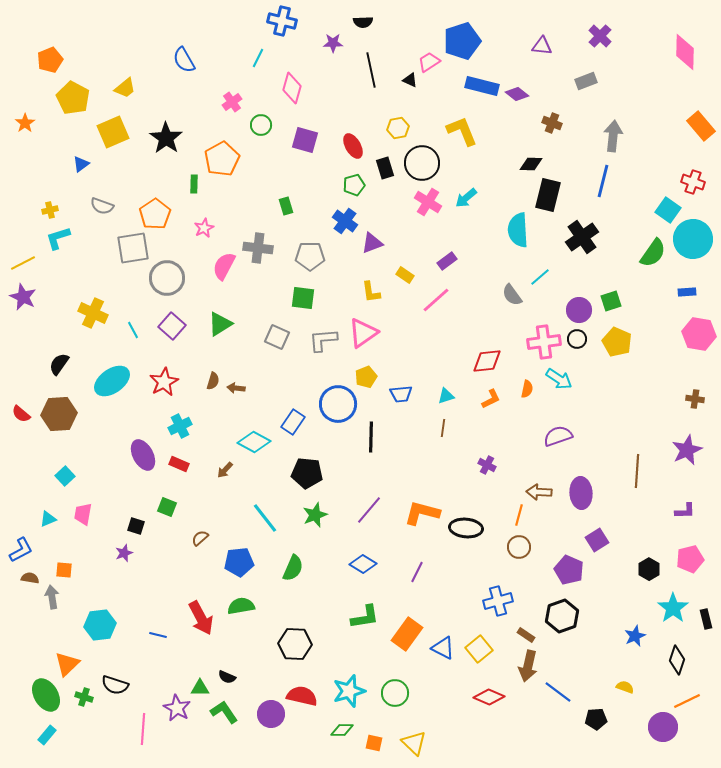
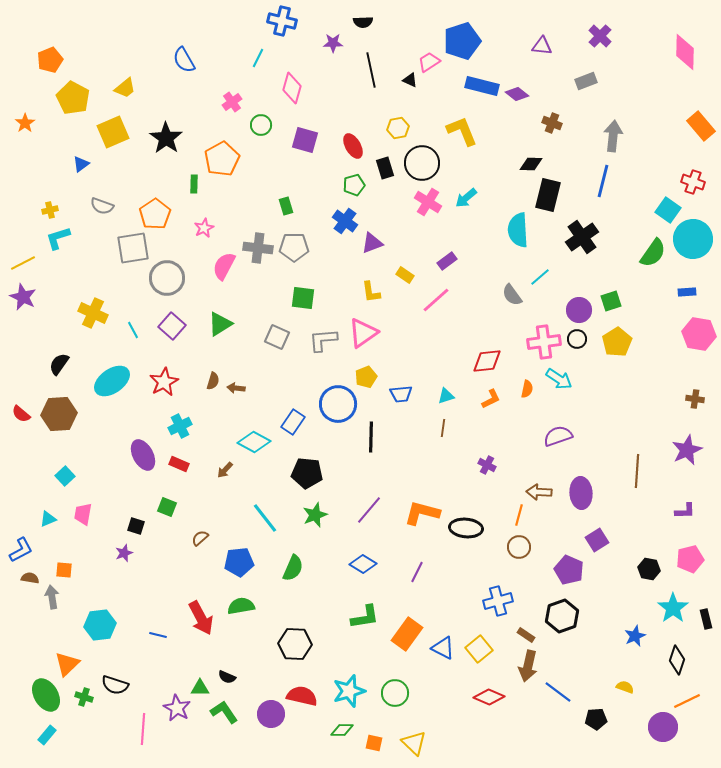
gray pentagon at (310, 256): moved 16 px left, 9 px up
yellow pentagon at (617, 342): rotated 16 degrees clockwise
black hexagon at (649, 569): rotated 20 degrees counterclockwise
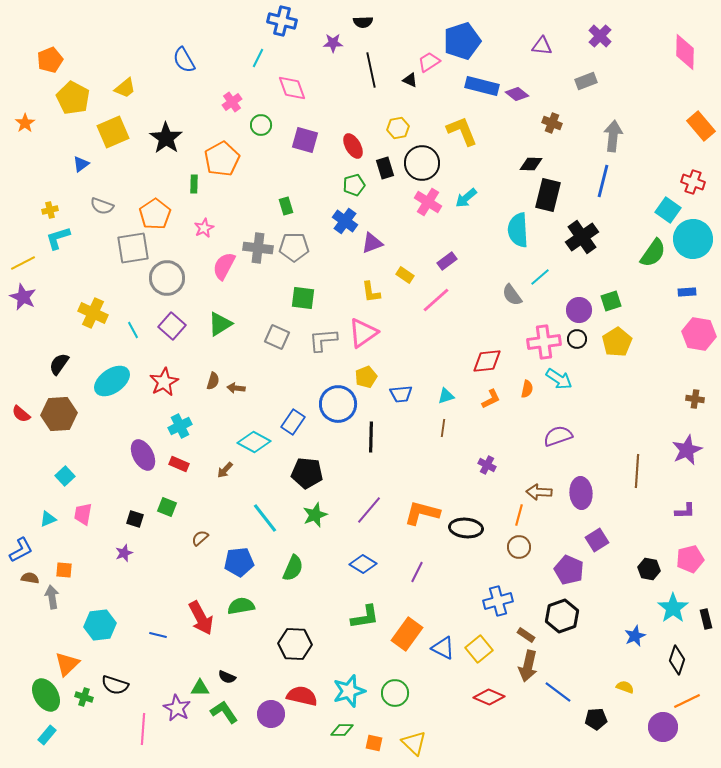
pink diamond at (292, 88): rotated 36 degrees counterclockwise
black square at (136, 526): moved 1 px left, 7 px up
